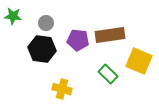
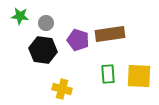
green star: moved 7 px right
brown rectangle: moved 1 px up
purple pentagon: rotated 10 degrees clockwise
black hexagon: moved 1 px right, 1 px down
yellow square: moved 15 px down; rotated 20 degrees counterclockwise
green rectangle: rotated 42 degrees clockwise
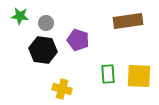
brown rectangle: moved 18 px right, 13 px up
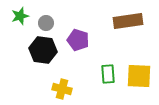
green star: rotated 24 degrees counterclockwise
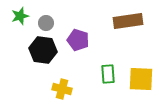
yellow square: moved 2 px right, 3 px down
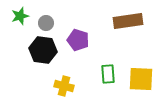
yellow cross: moved 2 px right, 3 px up
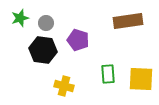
green star: moved 2 px down
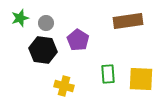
purple pentagon: rotated 15 degrees clockwise
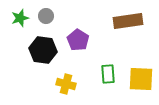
gray circle: moved 7 px up
yellow cross: moved 2 px right, 2 px up
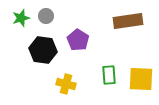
green star: moved 1 px right
green rectangle: moved 1 px right, 1 px down
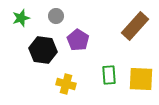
gray circle: moved 10 px right
brown rectangle: moved 7 px right, 5 px down; rotated 40 degrees counterclockwise
